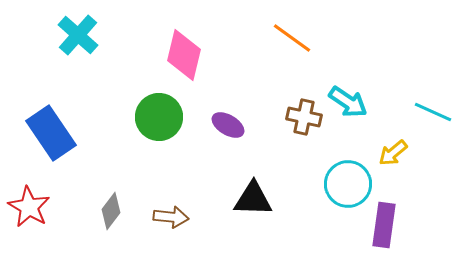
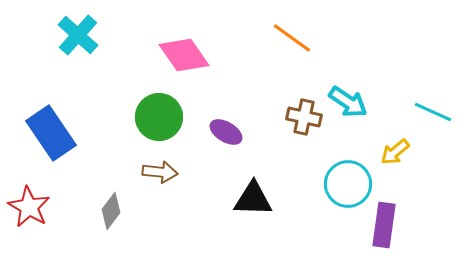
pink diamond: rotated 48 degrees counterclockwise
purple ellipse: moved 2 px left, 7 px down
yellow arrow: moved 2 px right, 1 px up
brown arrow: moved 11 px left, 45 px up
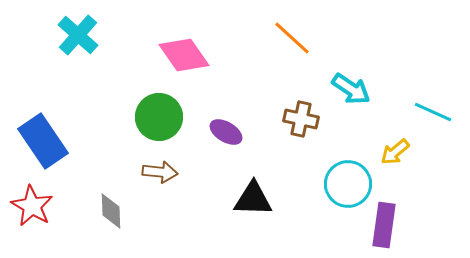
orange line: rotated 6 degrees clockwise
cyan arrow: moved 3 px right, 13 px up
brown cross: moved 3 px left, 2 px down
blue rectangle: moved 8 px left, 8 px down
red star: moved 3 px right, 1 px up
gray diamond: rotated 39 degrees counterclockwise
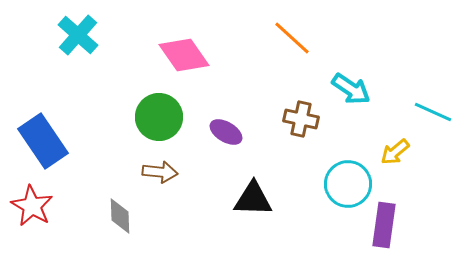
gray diamond: moved 9 px right, 5 px down
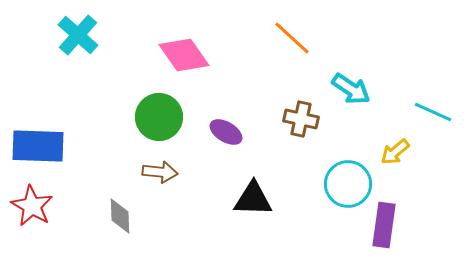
blue rectangle: moved 5 px left, 5 px down; rotated 54 degrees counterclockwise
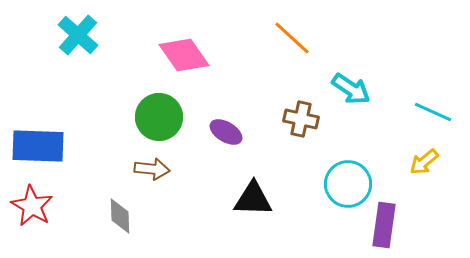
yellow arrow: moved 29 px right, 10 px down
brown arrow: moved 8 px left, 3 px up
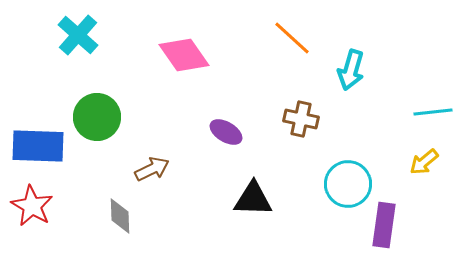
cyan arrow: moved 19 px up; rotated 72 degrees clockwise
cyan line: rotated 30 degrees counterclockwise
green circle: moved 62 px left
brown arrow: rotated 32 degrees counterclockwise
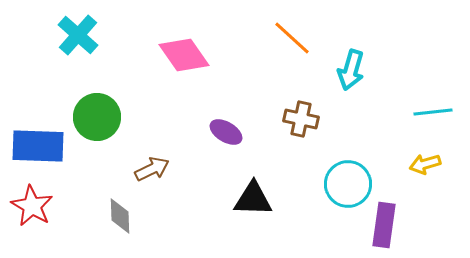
yellow arrow: moved 1 px right, 2 px down; rotated 24 degrees clockwise
